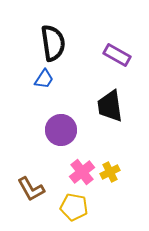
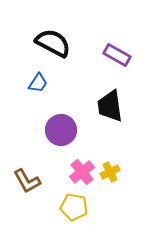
black semicircle: rotated 54 degrees counterclockwise
blue trapezoid: moved 6 px left, 4 px down
brown L-shape: moved 4 px left, 8 px up
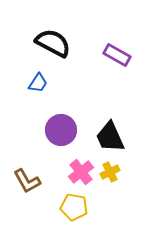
black trapezoid: moved 31 px down; rotated 16 degrees counterclockwise
pink cross: moved 1 px left
